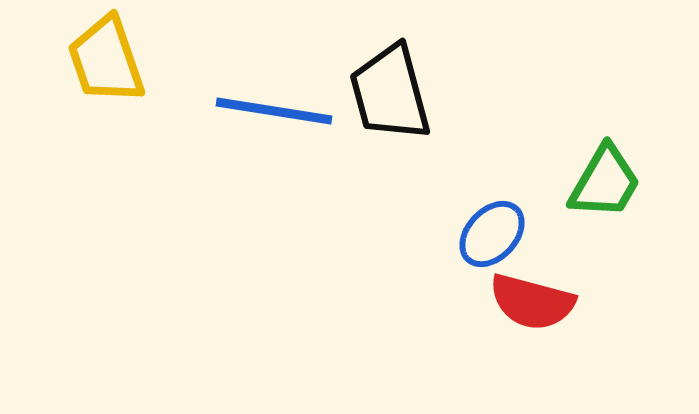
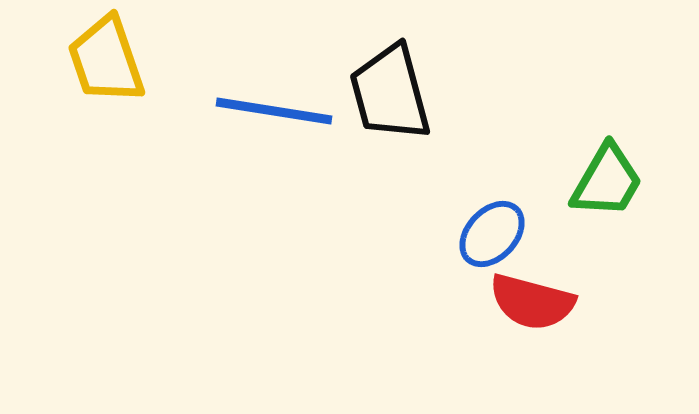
green trapezoid: moved 2 px right, 1 px up
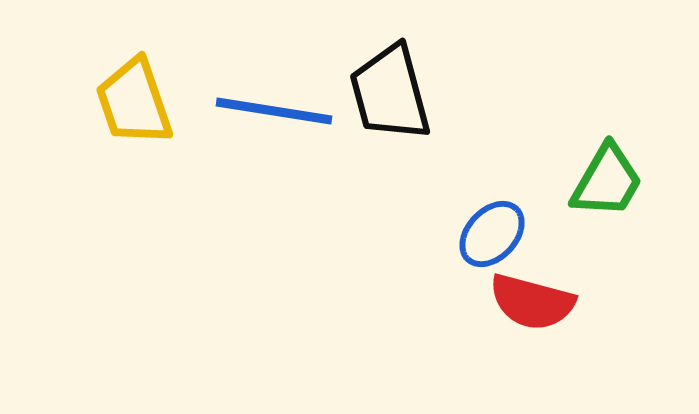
yellow trapezoid: moved 28 px right, 42 px down
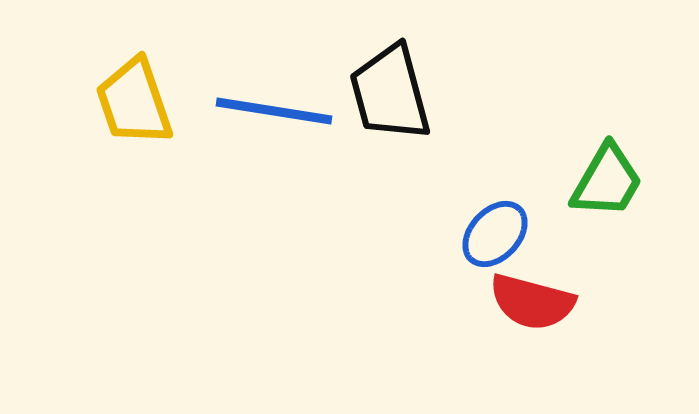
blue ellipse: moved 3 px right
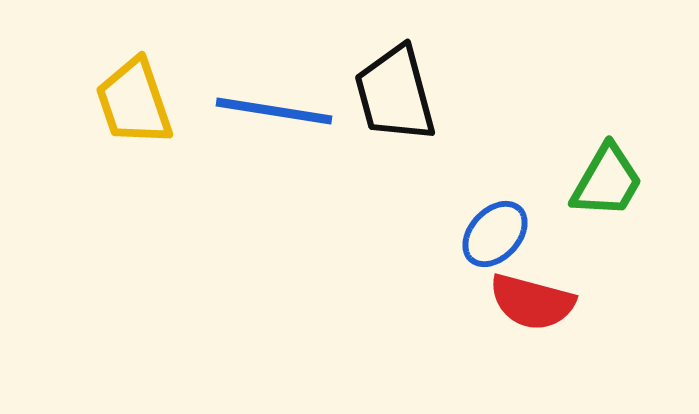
black trapezoid: moved 5 px right, 1 px down
